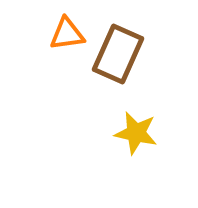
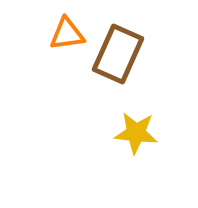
yellow star: rotated 6 degrees counterclockwise
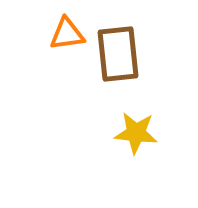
brown rectangle: rotated 30 degrees counterclockwise
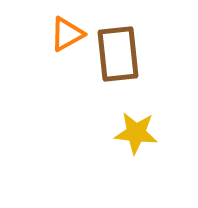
orange triangle: rotated 21 degrees counterclockwise
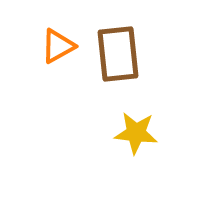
orange triangle: moved 9 px left, 12 px down
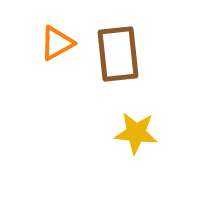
orange triangle: moved 1 px left, 3 px up
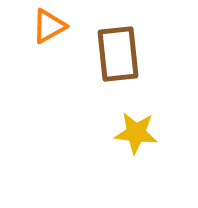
orange triangle: moved 8 px left, 17 px up
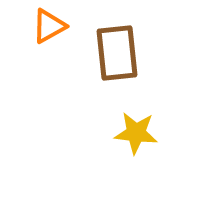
brown rectangle: moved 1 px left, 1 px up
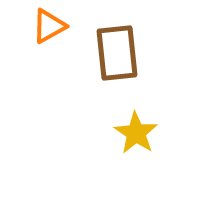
yellow star: rotated 27 degrees clockwise
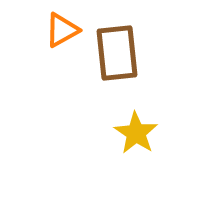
orange triangle: moved 13 px right, 4 px down
